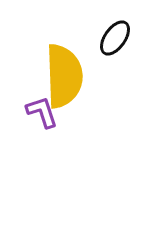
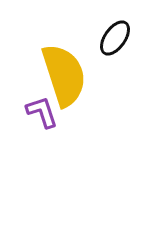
yellow semicircle: moved 1 px up; rotated 16 degrees counterclockwise
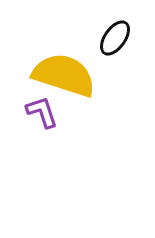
yellow semicircle: rotated 54 degrees counterclockwise
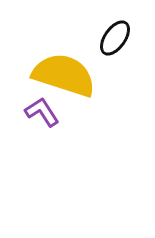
purple L-shape: rotated 15 degrees counterclockwise
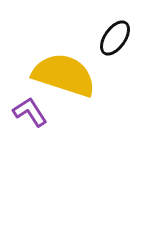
purple L-shape: moved 12 px left
